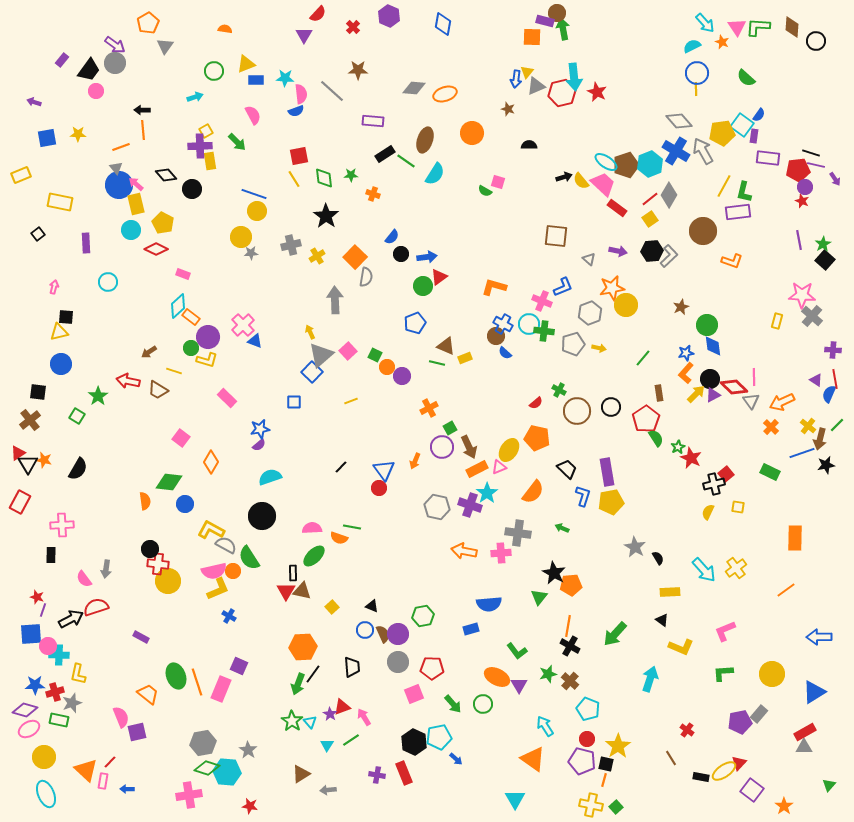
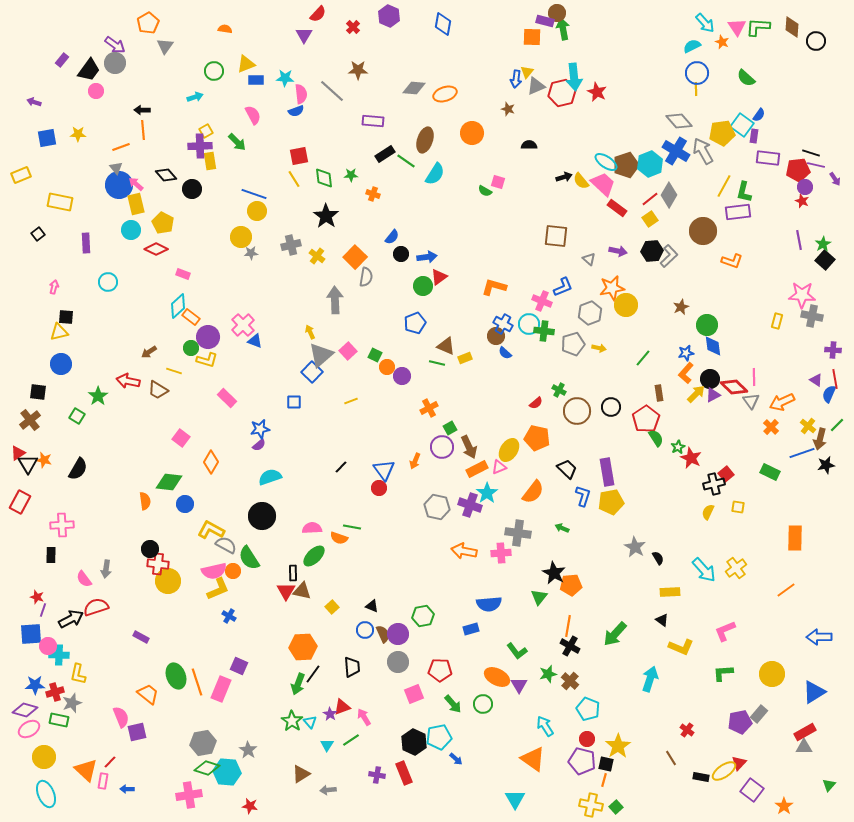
yellow cross at (317, 256): rotated 21 degrees counterclockwise
gray cross at (812, 316): rotated 30 degrees counterclockwise
red pentagon at (432, 668): moved 8 px right, 2 px down
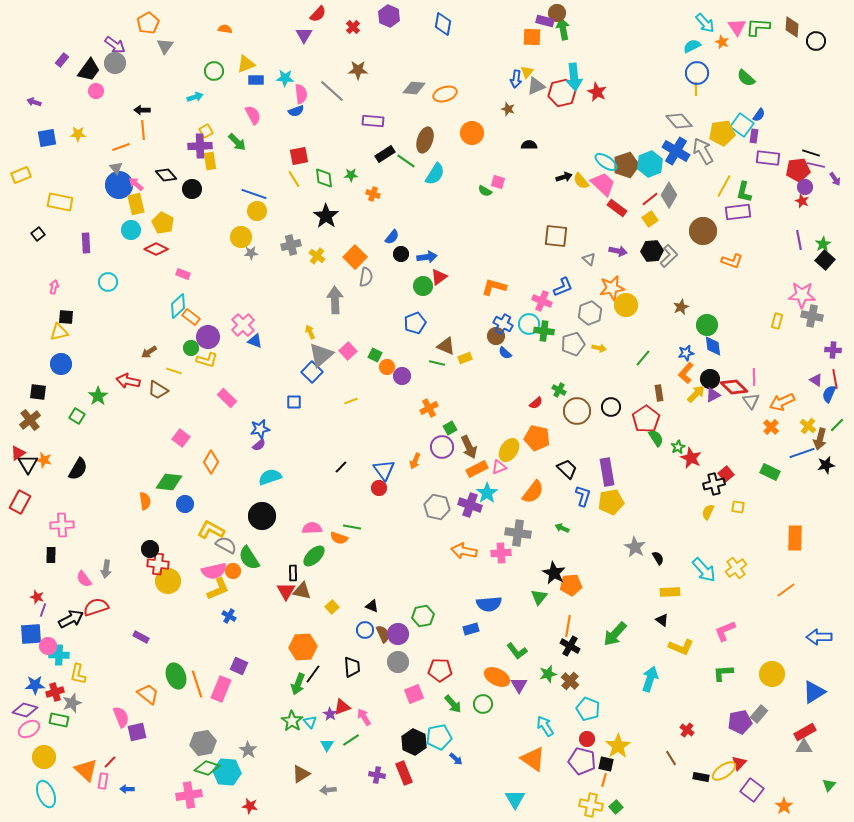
orange line at (197, 682): moved 2 px down
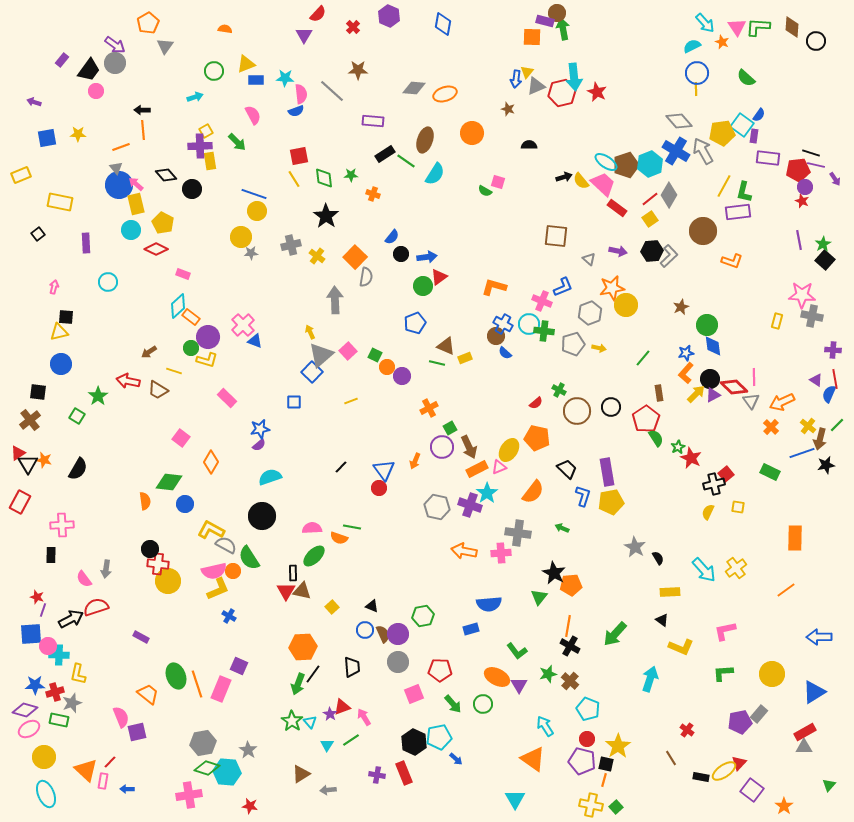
pink L-shape at (725, 631): rotated 10 degrees clockwise
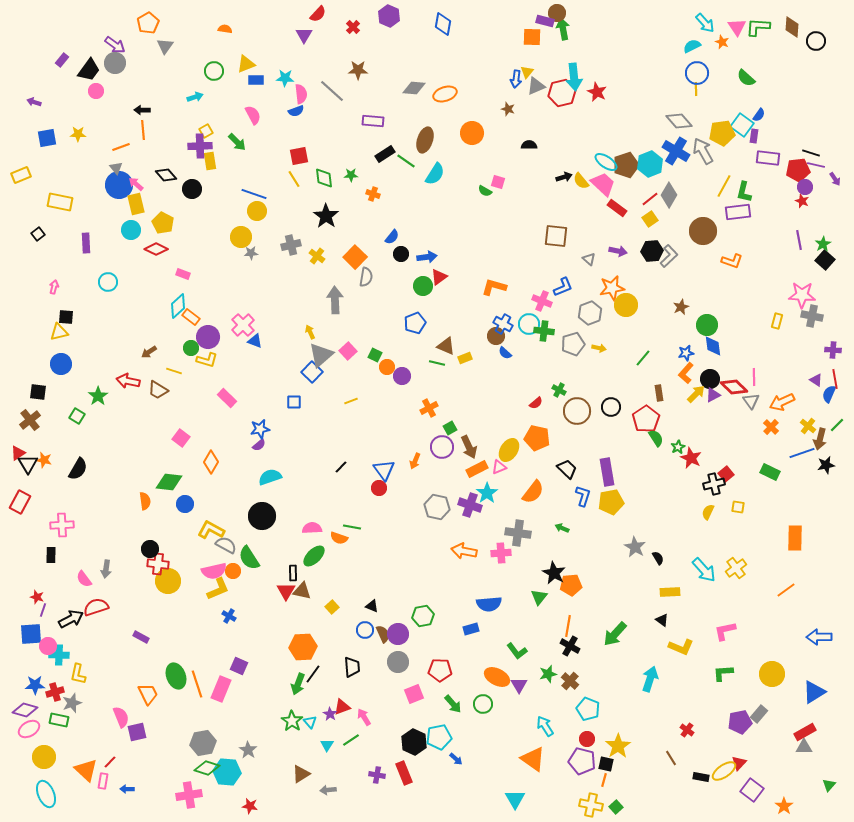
orange trapezoid at (148, 694): rotated 25 degrees clockwise
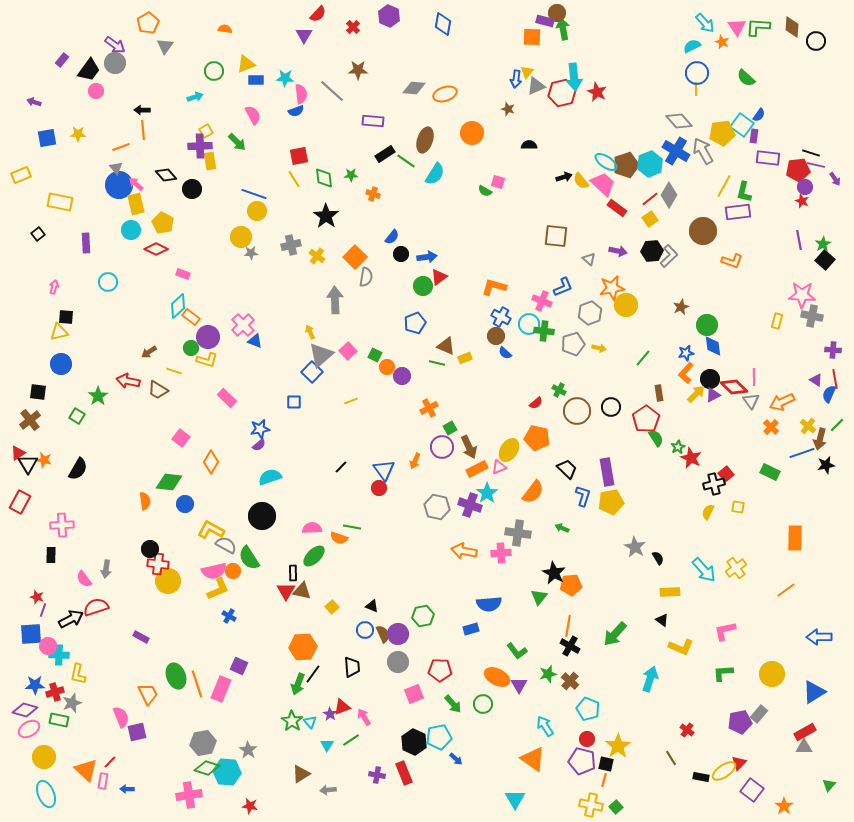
blue cross at (503, 324): moved 2 px left, 7 px up
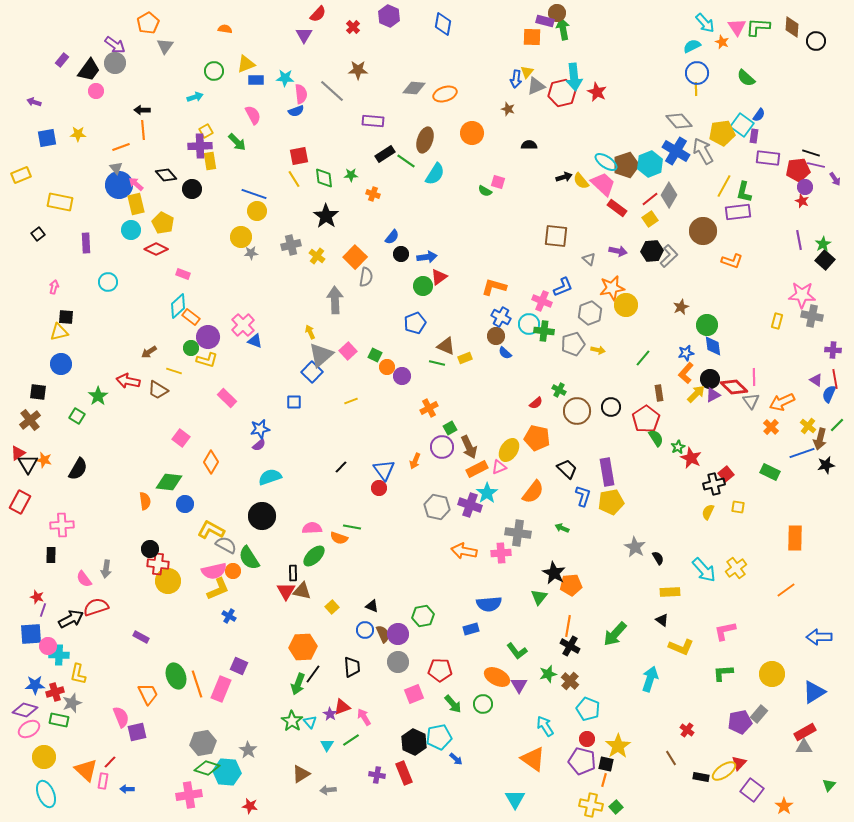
yellow arrow at (599, 348): moved 1 px left, 2 px down
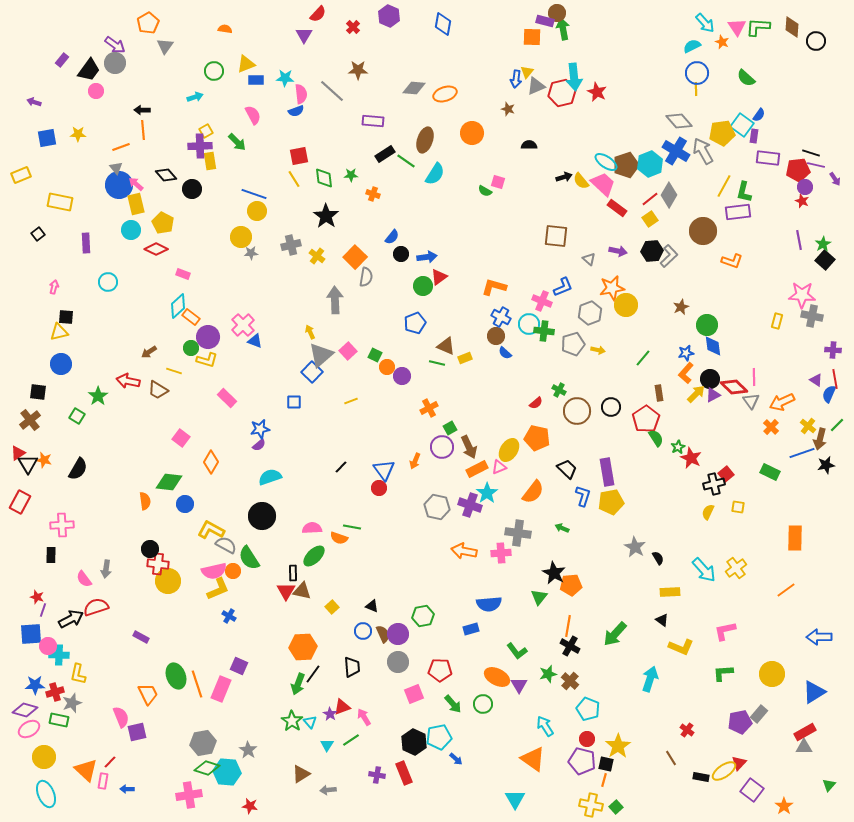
blue circle at (365, 630): moved 2 px left, 1 px down
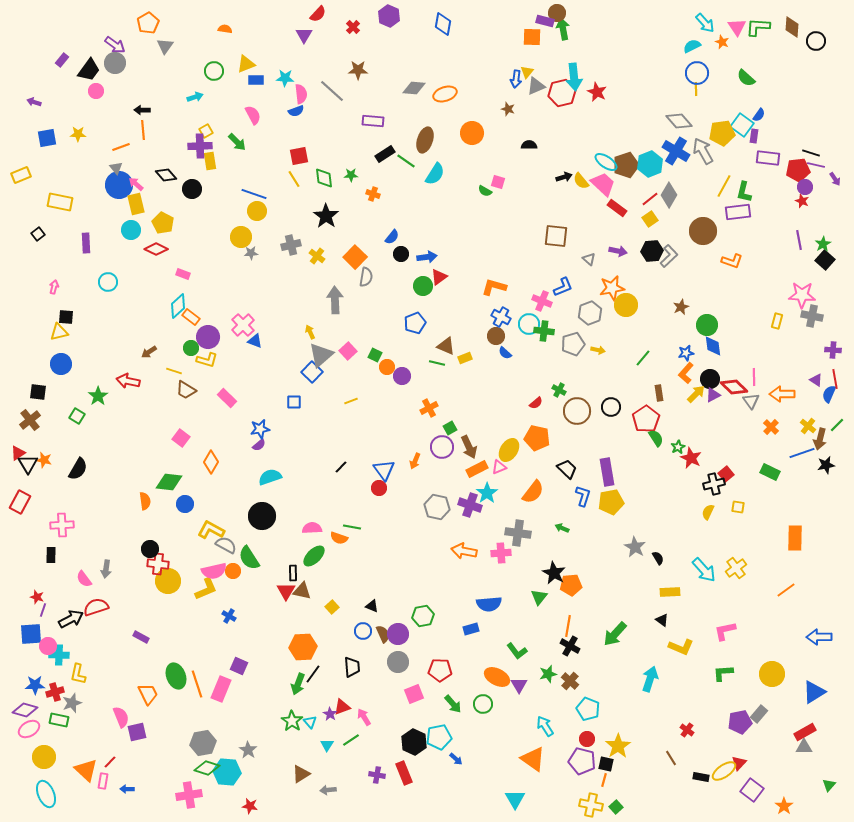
brown trapezoid at (158, 390): moved 28 px right
orange arrow at (782, 402): moved 8 px up; rotated 25 degrees clockwise
yellow L-shape at (218, 589): moved 12 px left
